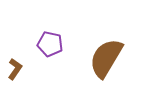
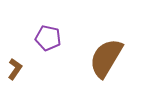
purple pentagon: moved 2 px left, 6 px up
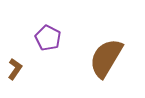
purple pentagon: rotated 15 degrees clockwise
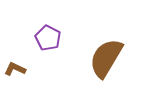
brown L-shape: rotated 100 degrees counterclockwise
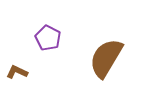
brown L-shape: moved 2 px right, 3 px down
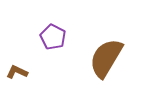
purple pentagon: moved 5 px right, 1 px up
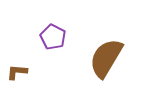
brown L-shape: rotated 20 degrees counterclockwise
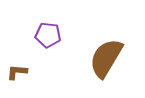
purple pentagon: moved 5 px left, 2 px up; rotated 20 degrees counterclockwise
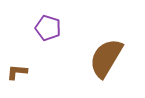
purple pentagon: moved 7 px up; rotated 10 degrees clockwise
